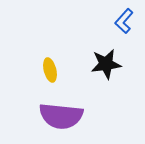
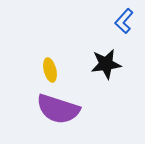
purple semicircle: moved 3 px left, 7 px up; rotated 12 degrees clockwise
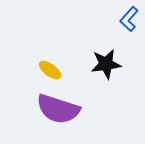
blue L-shape: moved 5 px right, 2 px up
yellow ellipse: rotated 40 degrees counterclockwise
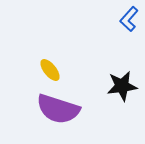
black star: moved 16 px right, 22 px down
yellow ellipse: rotated 15 degrees clockwise
